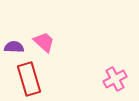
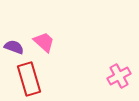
purple semicircle: rotated 18 degrees clockwise
pink cross: moved 4 px right, 3 px up
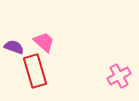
red rectangle: moved 6 px right, 8 px up
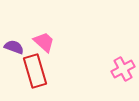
pink cross: moved 4 px right, 7 px up
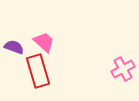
red rectangle: moved 3 px right
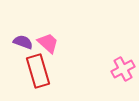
pink trapezoid: moved 4 px right, 1 px down
purple semicircle: moved 9 px right, 5 px up
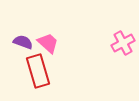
pink cross: moved 26 px up
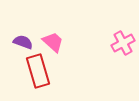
pink trapezoid: moved 5 px right, 1 px up
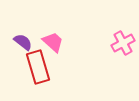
purple semicircle: rotated 18 degrees clockwise
red rectangle: moved 4 px up
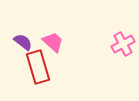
pink cross: moved 1 px down
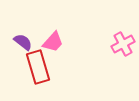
pink trapezoid: rotated 90 degrees clockwise
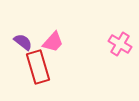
pink cross: moved 3 px left; rotated 30 degrees counterclockwise
